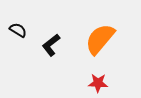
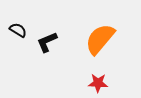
black L-shape: moved 4 px left, 3 px up; rotated 15 degrees clockwise
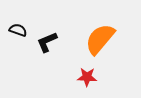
black semicircle: rotated 12 degrees counterclockwise
red star: moved 11 px left, 6 px up
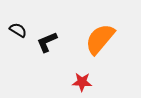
black semicircle: rotated 12 degrees clockwise
red star: moved 5 px left, 5 px down
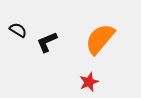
red star: moved 7 px right; rotated 24 degrees counterclockwise
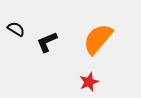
black semicircle: moved 2 px left, 1 px up
orange semicircle: moved 2 px left
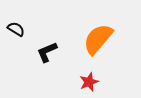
black L-shape: moved 10 px down
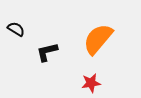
black L-shape: rotated 10 degrees clockwise
red star: moved 2 px right, 1 px down; rotated 12 degrees clockwise
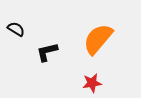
red star: moved 1 px right
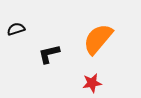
black semicircle: rotated 48 degrees counterclockwise
black L-shape: moved 2 px right, 2 px down
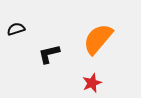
red star: rotated 12 degrees counterclockwise
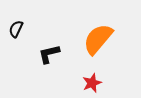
black semicircle: rotated 48 degrees counterclockwise
